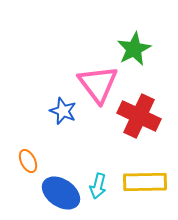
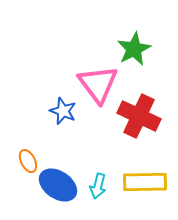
blue ellipse: moved 3 px left, 8 px up
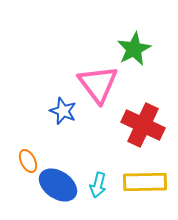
red cross: moved 4 px right, 9 px down
cyan arrow: moved 1 px up
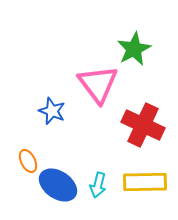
blue star: moved 11 px left
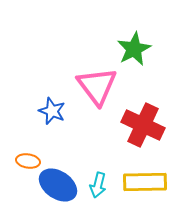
pink triangle: moved 1 px left, 2 px down
orange ellipse: rotated 55 degrees counterclockwise
